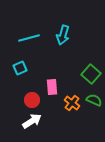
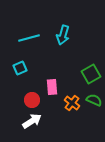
green square: rotated 18 degrees clockwise
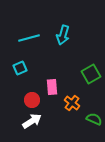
green semicircle: moved 19 px down
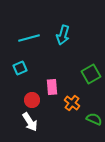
white arrow: moved 2 px left, 1 px down; rotated 90 degrees clockwise
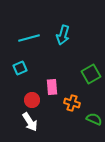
orange cross: rotated 21 degrees counterclockwise
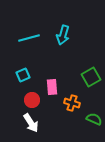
cyan square: moved 3 px right, 7 px down
green square: moved 3 px down
white arrow: moved 1 px right, 1 px down
